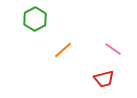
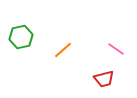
green hexagon: moved 14 px left, 18 px down; rotated 15 degrees clockwise
pink line: moved 3 px right
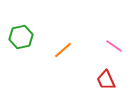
pink line: moved 2 px left, 3 px up
red trapezoid: moved 2 px right, 1 px down; rotated 80 degrees clockwise
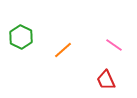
green hexagon: rotated 20 degrees counterclockwise
pink line: moved 1 px up
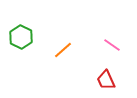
pink line: moved 2 px left
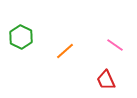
pink line: moved 3 px right
orange line: moved 2 px right, 1 px down
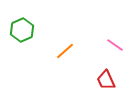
green hexagon: moved 1 px right, 7 px up; rotated 10 degrees clockwise
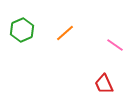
orange line: moved 18 px up
red trapezoid: moved 2 px left, 4 px down
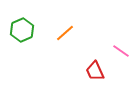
pink line: moved 6 px right, 6 px down
red trapezoid: moved 9 px left, 13 px up
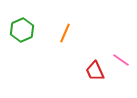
orange line: rotated 24 degrees counterclockwise
pink line: moved 9 px down
